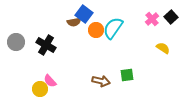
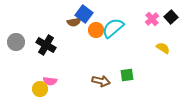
cyan semicircle: rotated 15 degrees clockwise
pink semicircle: rotated 40 degrees counterclockwise
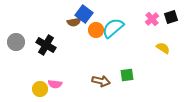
black square: rotated 24 degrees clockwise
pink semicircle: moved 5 px right, 3 px down
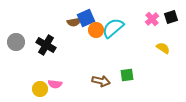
blue square: moved 2 px right, 4 px down; rotated 30 degrees clockwise
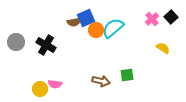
black square: rotated 24 degrees counterclockwise
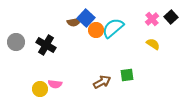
blue square: rotated 24 degrees counterclockwise
yellow semicircle: moved 10 px left, 4 px up
brown arrow: moved 1 px right, 1 px down; rotated 42 degrees counterclockwise
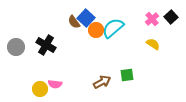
brown semicircle: rotated 64 degrees clockwise
gray circle: moved 5 px down
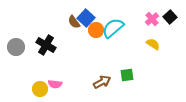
black square: moved 1 px left
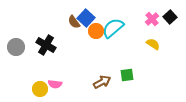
orange circle: moved 1 px down
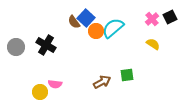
black square: rotated 16 degrees clockwise
yellow circle: moved 3 px down
